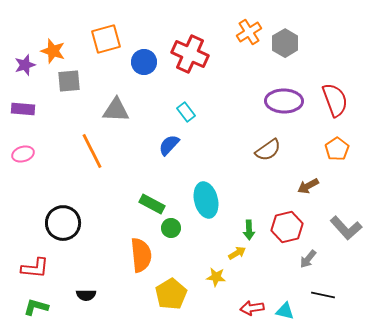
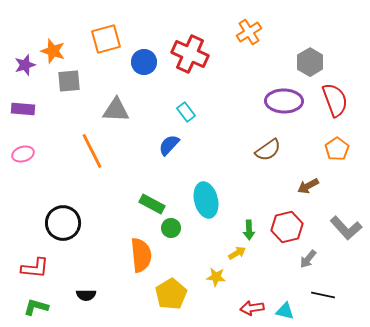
gray hexagon: moved 25 px right, 19 px down
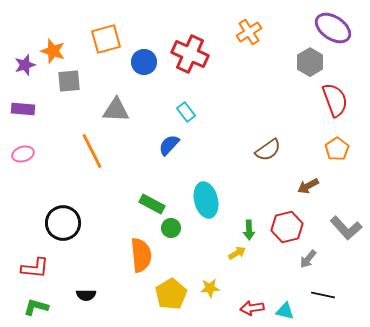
purple ellipse: moved 49 px right, 73 px up; rotated 33 degrees clockwise
yellow star: moved 6 px left, 11 px down; rotated 12 degrees counterclockwise
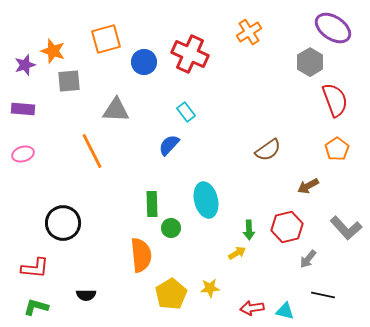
green rectangle: rotated 60 degrees clockwise
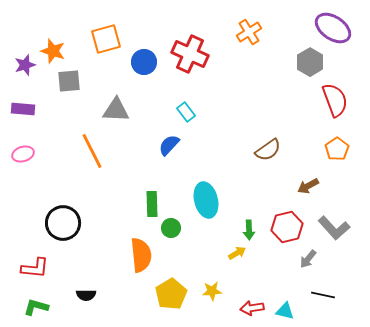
gray L-shape: moved 12 px left
yellow star: moved 2 px right, 3 px down
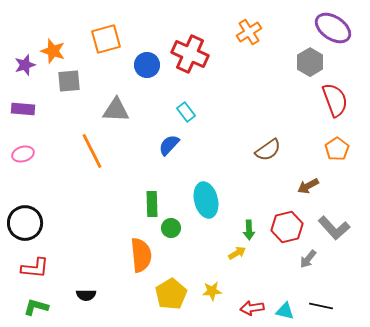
blue circle: moved 3 px right, 3 px down
black circle: moved 38 px left
black line: moved 2 px left, 11 px down
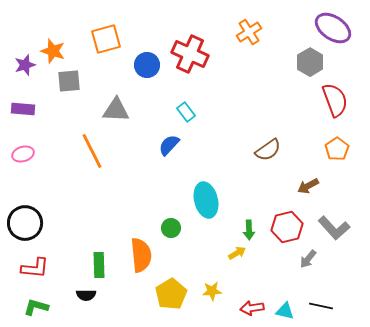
green rectangle: moved 53 px left, 61 px down
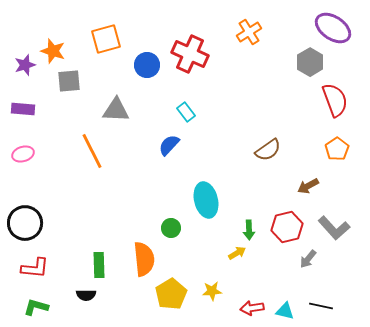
orange semicircle: moved 3 px right, 4 px down
